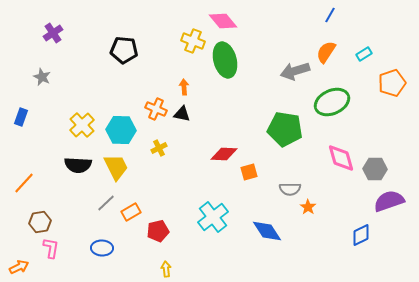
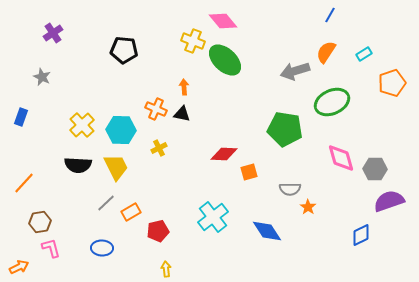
green ellipse at (225, 60): rotated 32 degrees counterclockwise
pink L-shape at (51, 248): rotated 25 degrees counterclockwise
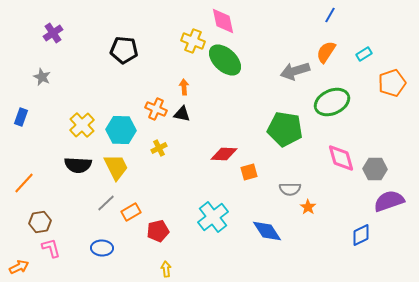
pink diamond at (223, 21): rotated 28 degrees clockwise
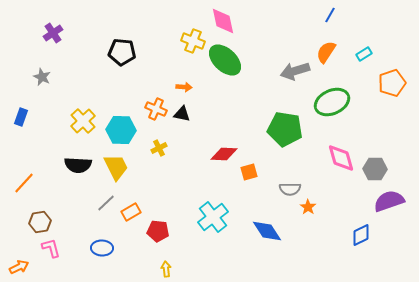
black pentagon at (124, 50): moved 2 px left, 2 px down
orange arrow at (184, 87): rotated 98 degrees clockwise
yellow cross at (82, 125): moved 1 px right, 4 px up
red pentagon at (158, 231): rotated 20 degrees clockwise
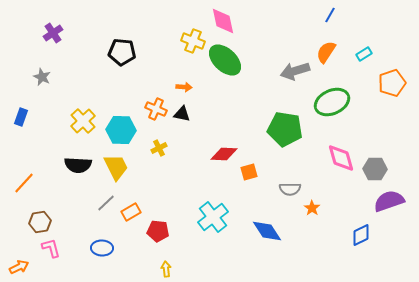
orange star at (308, 207): moved 4 px right, 1 px down
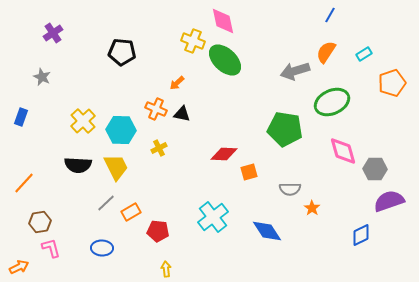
orange arrow at (184, 87): moved 7 px left, 4 px up; rotated 133 degrees clockwise
pink diamond at (341, 158): moved 2 px right, 7 px up
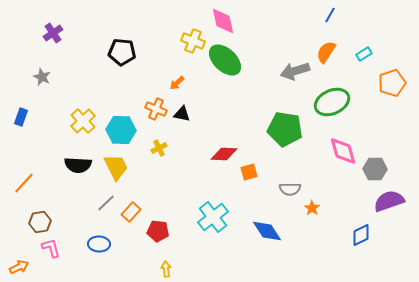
orange rectangle at (131, 212): rotated 18 degrees counterclockwise
blue ellipse at (102, 248): moved 3 px left, 4 px up
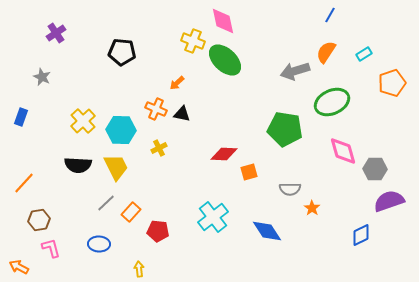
purple cross at (53, 33): moved 3 px right
brown hexagon at (40, 222): moved 1 px left, 2 px up
orange arrow at (19, 267): rotated 126 degrees counterclockwise
yellow arrow at (166, 269): moved 27 px left
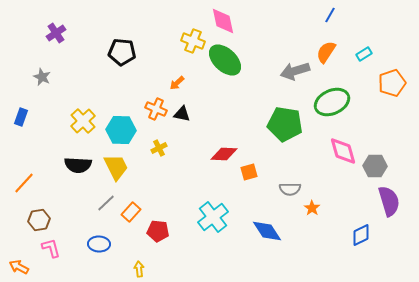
green pentagon at (285, 129): moved 5 px up
gray hexagon at (375, 169): moved 3 px up
purple semicircle at (389, 201): rotated 92 degrees clockwise
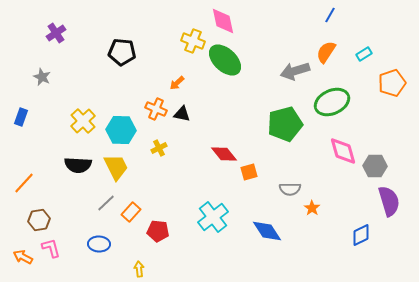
green pentagon at (285, 124): rotated 24 degrees counterclockwise
red diamond at (224, 154): rotated 48 degrees clockwise
orange arrow at (19, 267): moved 4 px right, 10 px up
